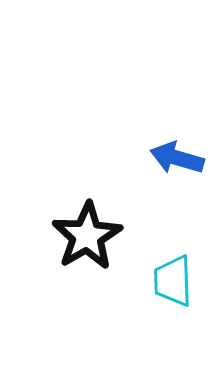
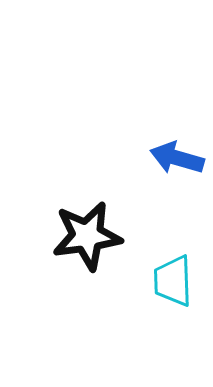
black star: rotated 22 degrees clockwise
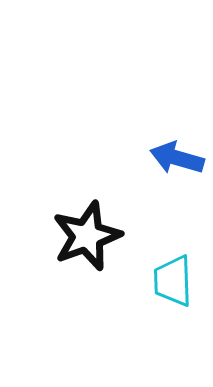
black star: rotated 12 degrees counterclockwise
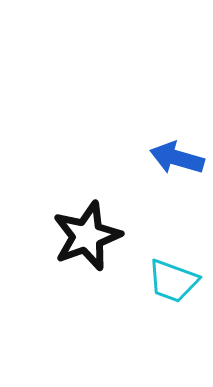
cyan trapezoid: rotated 68 degrees counterclockwise
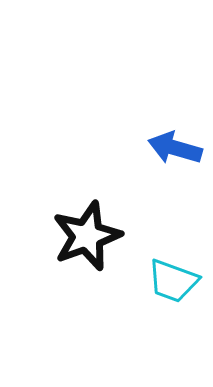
blue arrow: moved 2 px left, 10 px up
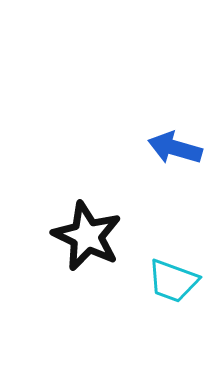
black star: rotated 26 degrees counterclockwise
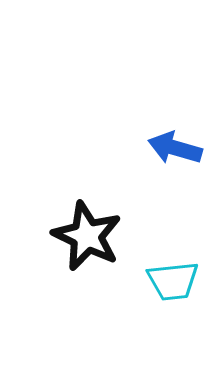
cyan trapezoid: rotated 26 degrees counterclockwise
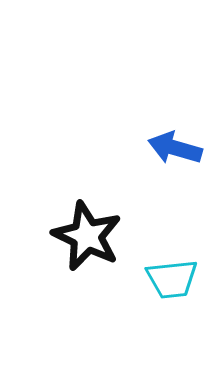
cyan trapezoid: moved 1 px left, 2 px up
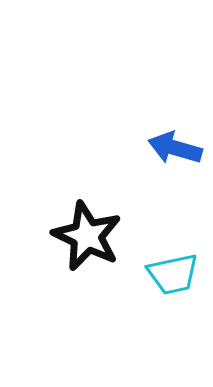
cyan trapezoid: moved 1 px right, 5 px up; rotated 6 degrees counterclockwise
